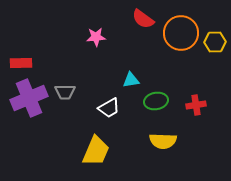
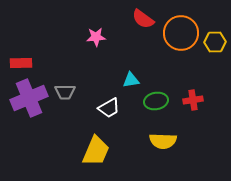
red cross: moved 3 px left, 5 px up
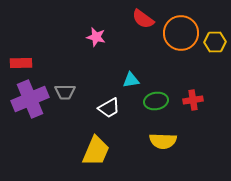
pink star: rotated 18 degrees clockwise
purple cross: moved 1 px right, 1 px down
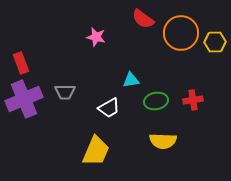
red rectangle: rotated 70 degrees clockwise
purple cross: moved 6 px left
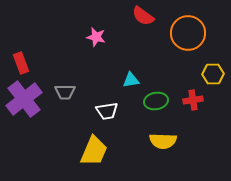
red semicircle: moved 3 px up
orange circle: moved 7 px right
yellow hexagon: moved 2 px left, 32 px down
purple cross: rotated 15 degrees counterclockwise
white trapezoid: moved 2 px left, 3 px down; rotated 20 degrees clockwise
yellow trapezoid: moved 2 px left
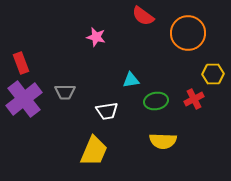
red cross: moved 1 px right, 1 px up; rotated 18 degrees counterclockwise
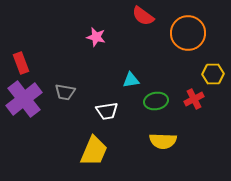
gray trapezoid: rotated 10 degrees clockwise
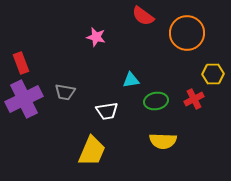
orange circle: moved 1 px left
purple cross: rotated 12 degrees clockwise
yellow trapezoid: moved 2 px left
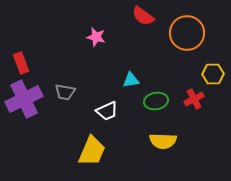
white trapezoid: rotated 15 degrees counterclockwise
